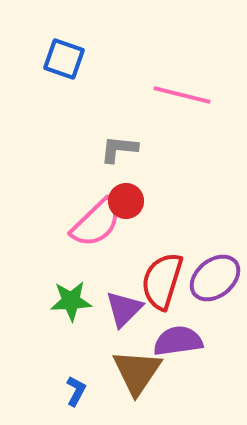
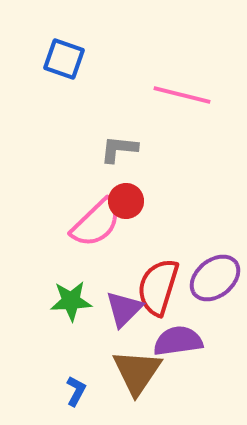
red semicircle: moved 4 px left, 6 px down
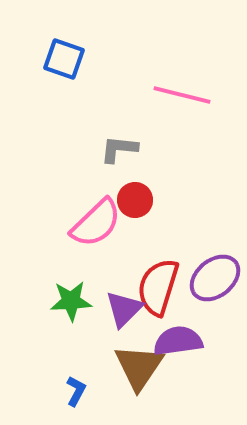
red circle: moved 9 px right, 1 px up
brown triangle: moved 2 px right, 5 px up
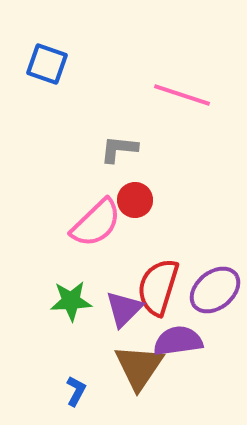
blue square: moved 17 px left, 5 px down
pink line: rotated 4 degrees clockwise
purple ellipse: moved 12 px down
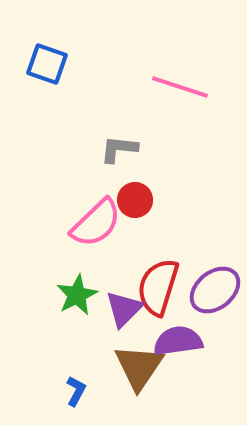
pink line: moved 2 px left, 8 px up
green star: moved 6 px right, 6 px up; rotated 24 degrees counterclockwise
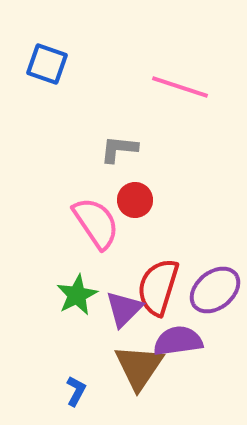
pink semicircle: rotated 80 degrees counterclockwise
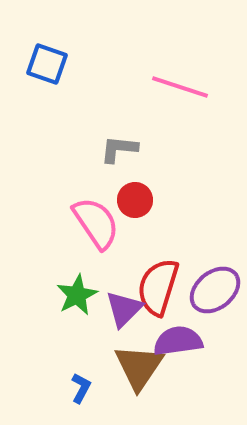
blue L-shape: moved 5 px right, 3 px up
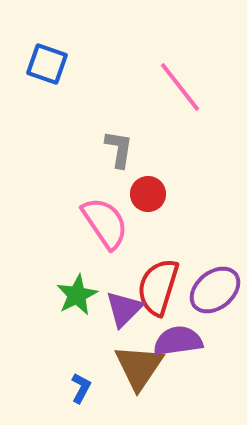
pink line: rotated 34 degrees clockwise
gray L-shape: rotated 93 degrees clockwise
red circle: moved 13 px right, 6 px up
pink semicircle: moved 9 px right
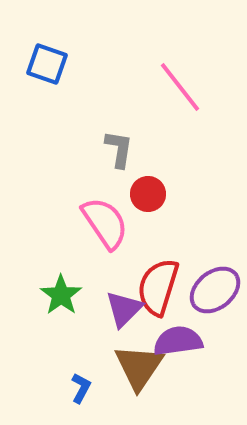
green star: moved 16 px left; rotated 9 degrees counterclockwise
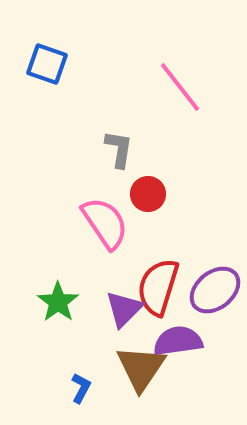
green star: moved 3 px left, 7 px down
brown triangle: moved 2 px right, 1 px down
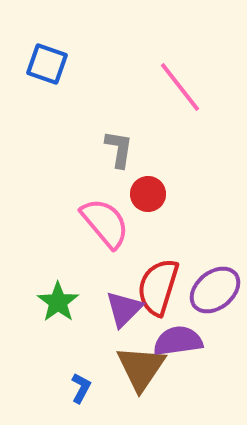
pink semicircle: rotated 6 degrees counterclockwise
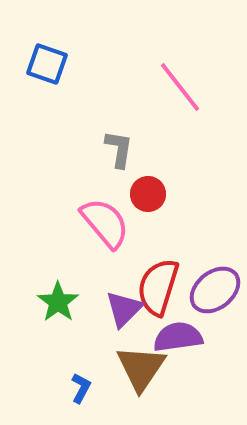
purple semicircle: moved 4 px up
